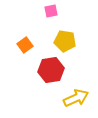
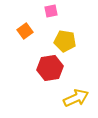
orange square: moved 14 px up
red hexagon: moved 1 px left, 2 px up
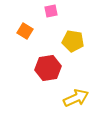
orange square: rotated 21 degrees counterclockwise
yellow pentagon: moved 8 px right
red hexagon: moved 2 px left
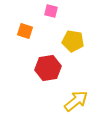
pink square: rotated 24 degrees clockwise
orange square: rotated 14 degrees counterclockwise
yellow arrow: moved 3 px down; rotated 15 degrees counterclockwise
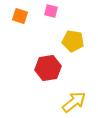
orange square: moved 5 px left, 15 px up
yellow arrow: moved 2 px left, 1 px down
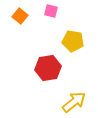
orange square: rotated 21 degrees clockwise
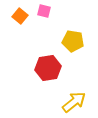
pink square: moved 7 px left
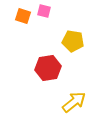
orange square: moved 3 px right; rotated 21 degrees counterclockwise
